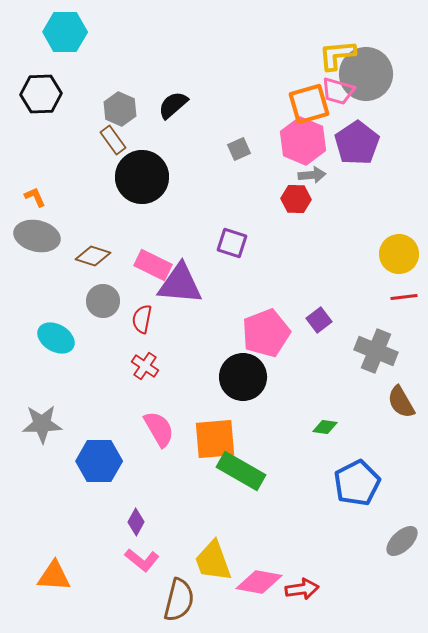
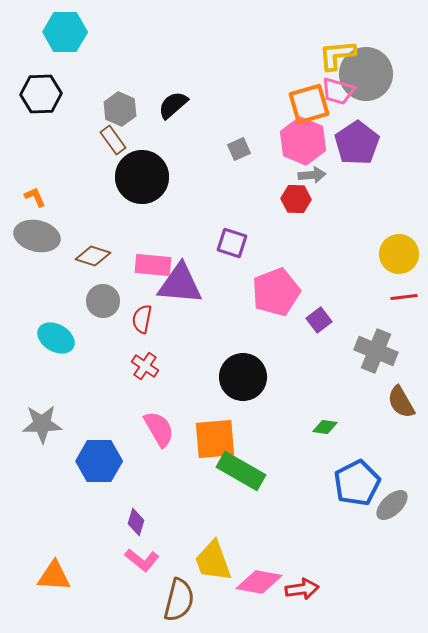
pink rectangle at (153, 265): rotated 21 degrees counterclockwise
pink pentagon at (266, 333): moved 10 px right, 41 px up
purple diamond at (136, 522): rotated 12 degrees counterclockwise
gray ellipse at (402, 541): moved 10 px left, 36 px up
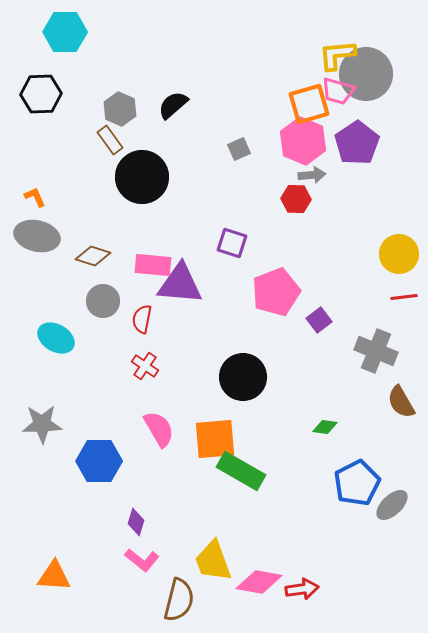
brown rectangle at (113, 140): moved 3 px left
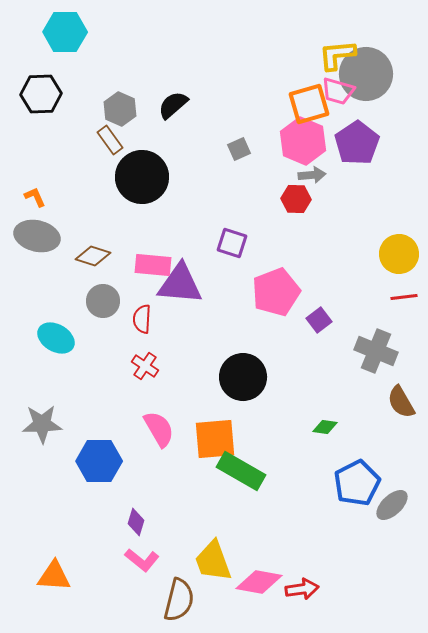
red semicircle at (142, 319): rotated 8 degrees counterclockwise
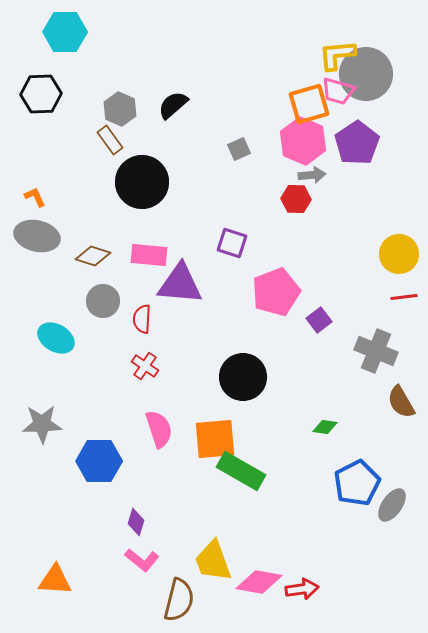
black circle at (142, 177): moved 5 px down
pink rectangle at (153, 265): moved 4 px left, 10 px up
pink semicircle at (159, 429): rotated 12 degrees clockwise
gray ellipse at (392, 505): rotated 12 degrees counterclockwise
orange triangle at (54, 576): moved 1 px right, 4 px down
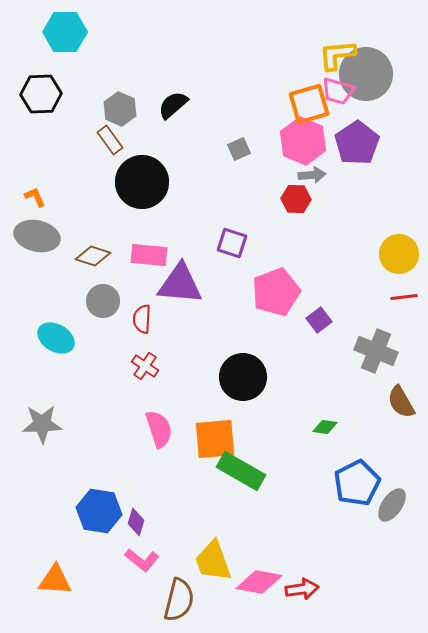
blue hexagon at (99, 461): moved 50 px down; rotated 9 degrees clockwise
